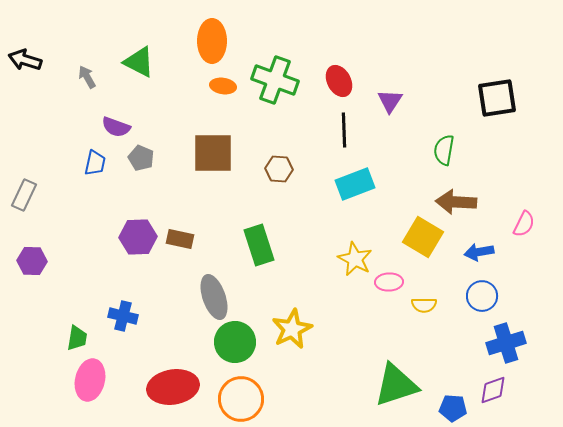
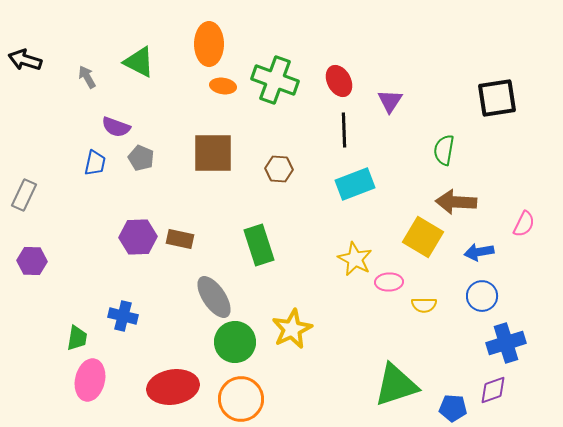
orange ellipse at (212, 41): moved 3 px left, 3 px down
gray ellipse at (214, 297): rotated 15 degrees counterclockwise
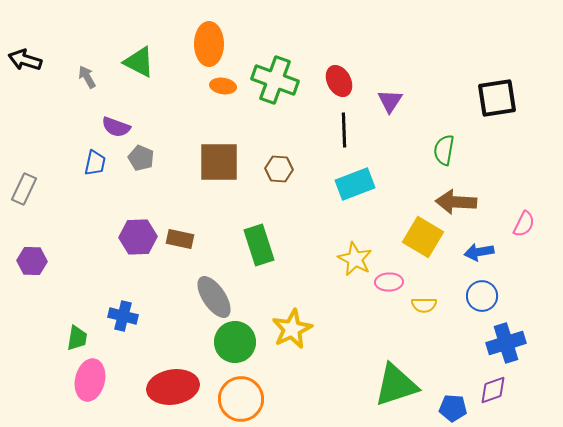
brown square at (213, 153): moved 6 px right, 9 px down
gray rectangle at (24, 195): moved 6 px up
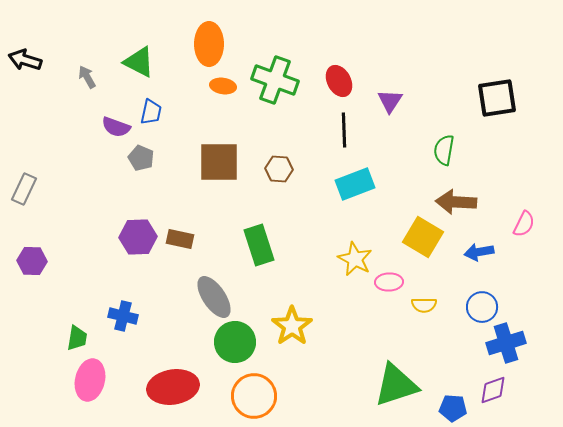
blue trapezoid at (95, 163): moved 56 px right, 51 px up
blue circle at (482, 296): moved 11 px down
yellow star at (292, 329): moved 3 px up; rotated 9 degrees counterclockwise
orange circle at (241, 399): moved 13 px right, 3 px up
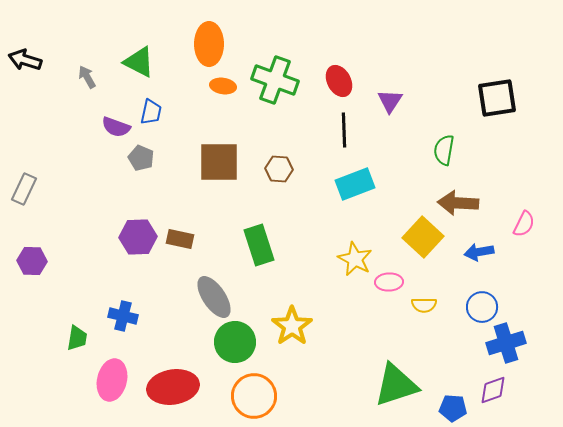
brown arrow at (456, 202): moved 2 px right, 1 px down
yellow square at (423, 237): rotated 12 degrees clockwise
pink ellipse at (90, 380): moved 22 px right
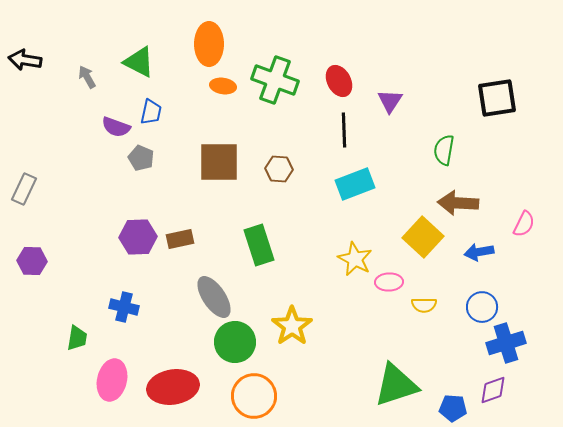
black arrow at (25, 60): rotated 8 degrees counterclockwise
brown rectangle at (180, 239): rotated 24 degrees counterclockwise
blue cross at (123, 316): moved 1 px right, 9 px up
